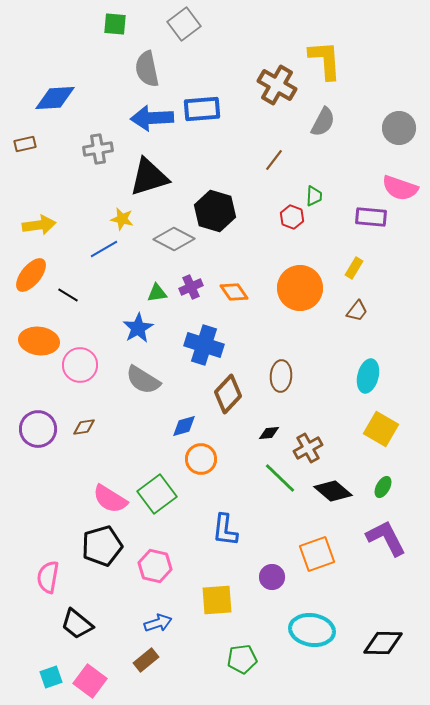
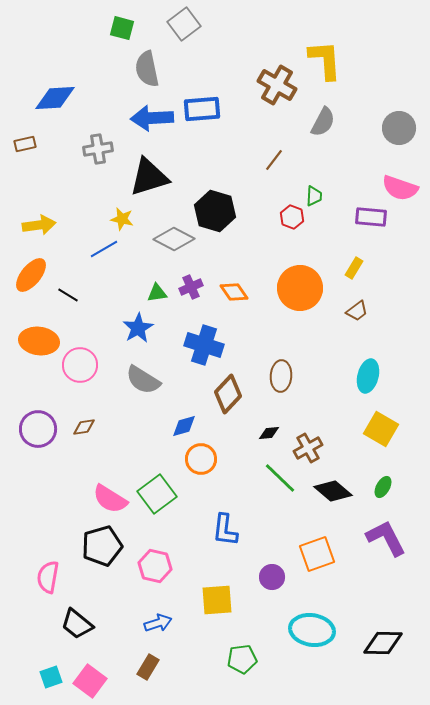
green square at (115, 24): moved 7 px right, 4 px down; rotated 10 degrees clockwise
brown trapezoid at (357, 311): rotated 15 degrees clockwise
brown rectangle at (146, 660): moved 2 px right, 7 px down; rotated 20 degrees counterclockwise
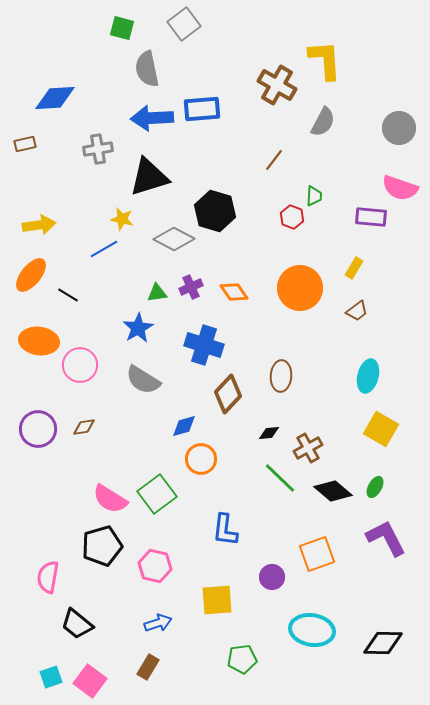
green ellipse at (383, 487): moved 8 px left
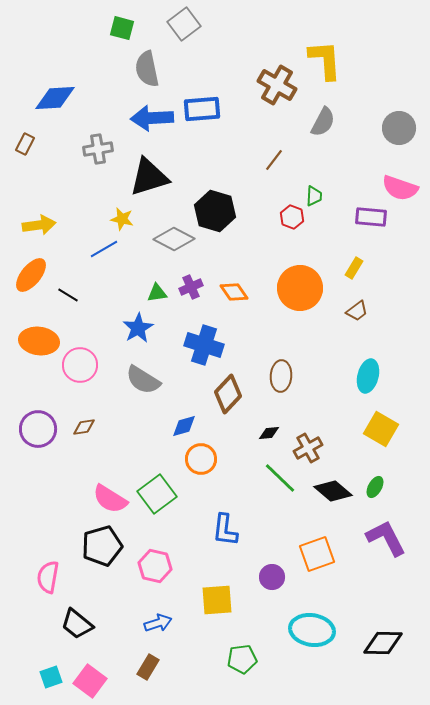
brown rectangle at (25, 144): rotated 50 degrees counterclockwise
